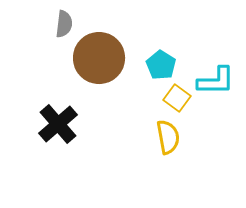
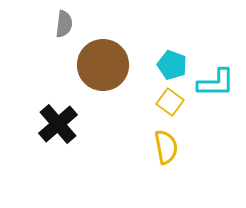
brown circle: moved 4 px right, 7 px down
cyan pentagon: moved 11 px right; rotated 12 degrees counterclockwise
cyan L-shape: moved 2 px down
yellow square: moved 7 px left, 4 px down
yellow semicircle: moved 2 px left, 10 px down
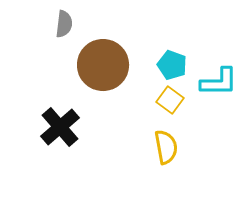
cyan L-shape: moved 3 px right, 1 px up
yellow square: moved 2 px up
black cross: moved 2 px right, 3 px down
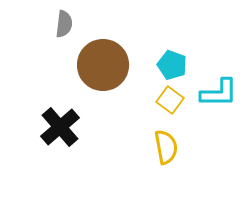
cyan L-shape: moved 11 px down
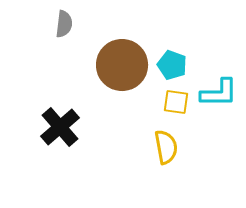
brown circle: moved 19 px right
yellow square: moved 6 px right, 2 px down; rotated 28 degrees counterclockwise
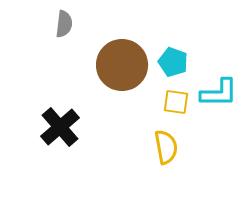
cyan pentagon: moved 1 px right, 3 px up
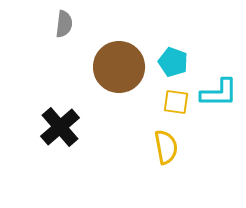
brown circle: moved 3 px left, 2 px down
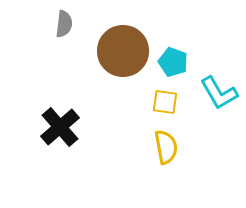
brown circle: moved 4 px right, 16 px up
cyan L-shape: rotated 60 degrees clockwise
yellow square: moved 11 px left
